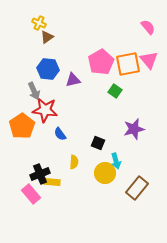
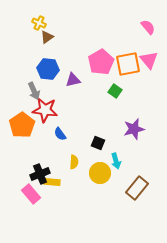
orange pentagon: moved 1 px up
yellow circle: moved 5 px left
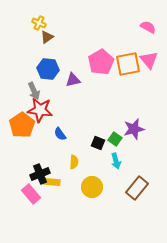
pink semicircle: rotated 21 degrees counterclockwise
green square: moved 48 px down
red star: moved 5 px left
yellow circle: moved 8 px left, 14 px down
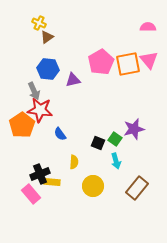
pink semicircle: rotated 28 degrees counterclockwise
yellow circle: moved 1 px right, 1 px up
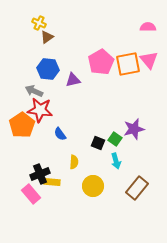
gray arrow: rotated 138 degrees clockwise
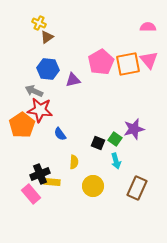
brown rectangle: rotated 15 degrees counterclockwise
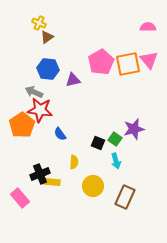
gray arrow: moved 1 px down
brown rectangle: moved 12 px left, 9 px down
pink rectangle: moved 11 px left, 4 px down
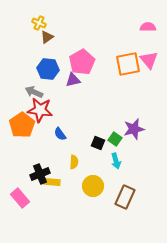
pink pentagon: moved 19 px left
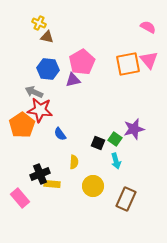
pink semicircle: rotated 28 degrees clockwise
brown triangle: rotated 48 degrees clockwise
yellow rectangle: moved 2 px down
brown rectangle: moved 1 px right, 2 px down
